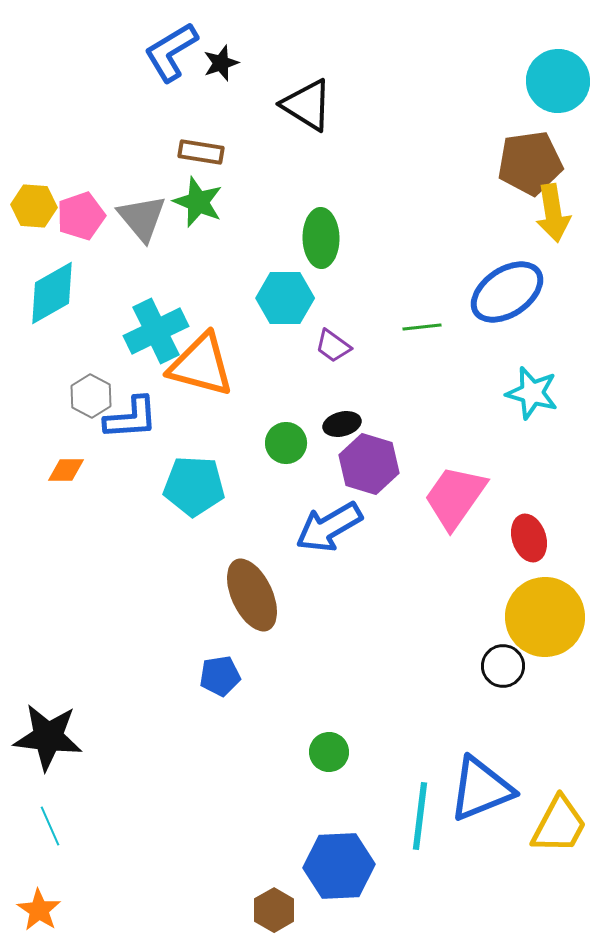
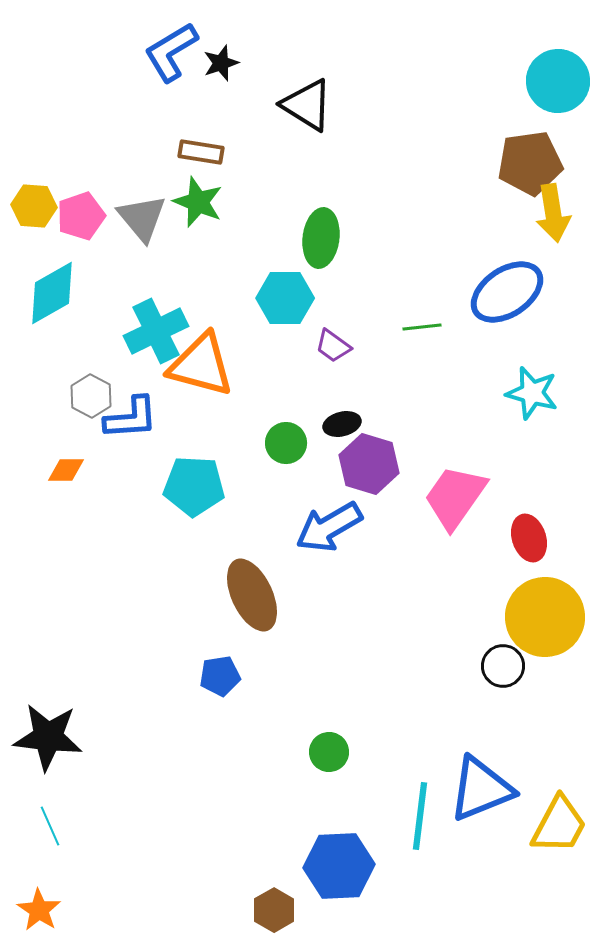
green ellipse at (321, 238): rotated 8 degrees clockwise
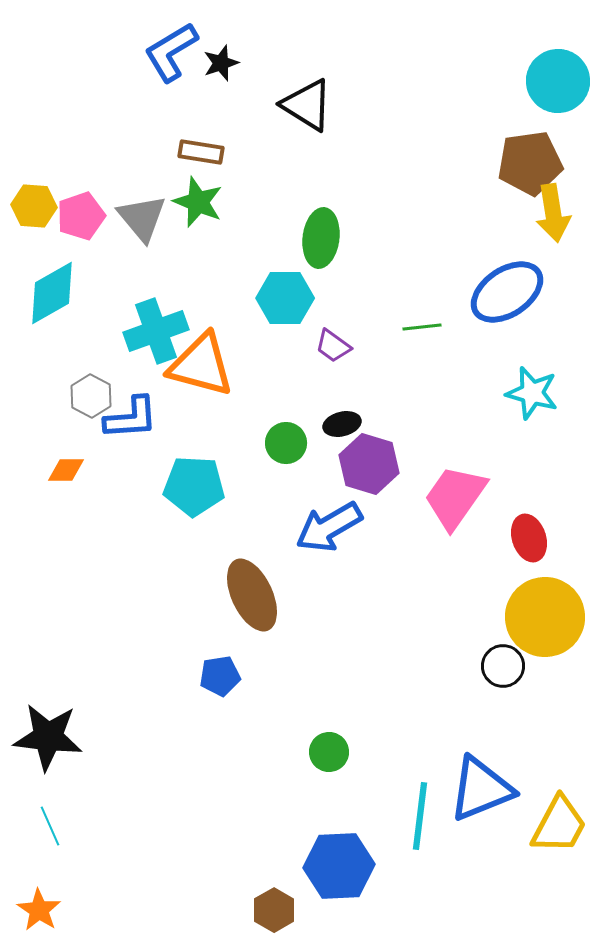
cyan cross at (156, 331): rotated 6 degrees clockwise
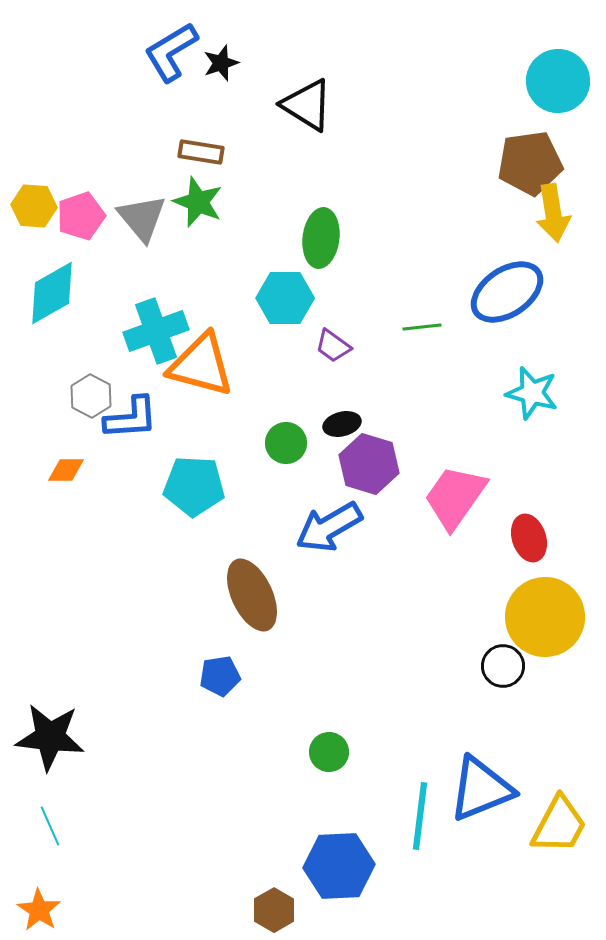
black star at (48, 737): moved 2 px right
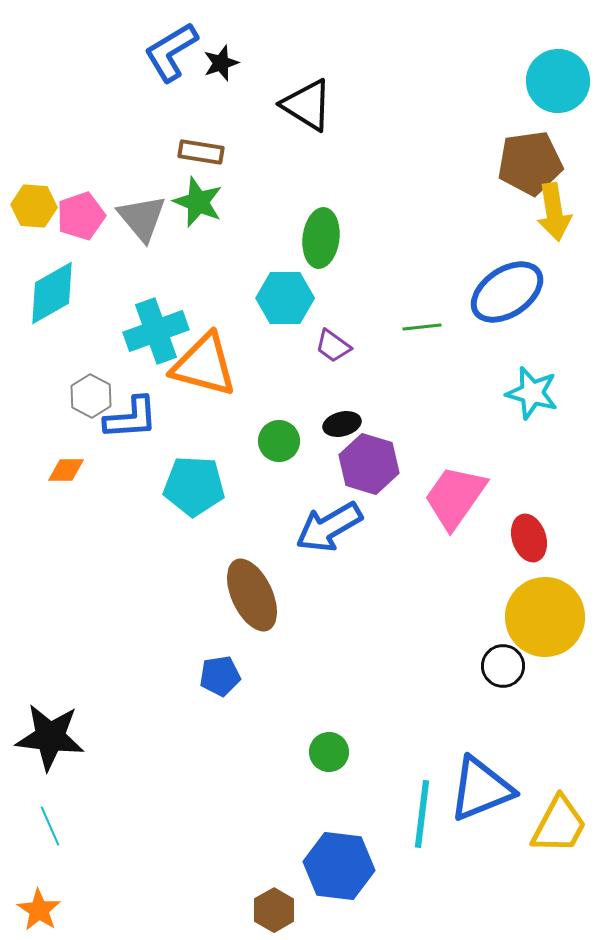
yellow arrow at (553, 213): moved 1 px right, 1 px up
orange triangle at (201, 365): moved 3 px right
green circle at (286, 443): moved 7 px left, 2 px up
cyan line at (420, 816): moved 2 px right, 2 px up
blue hexagon at (339, 866): rotated 10 degrees clockwise
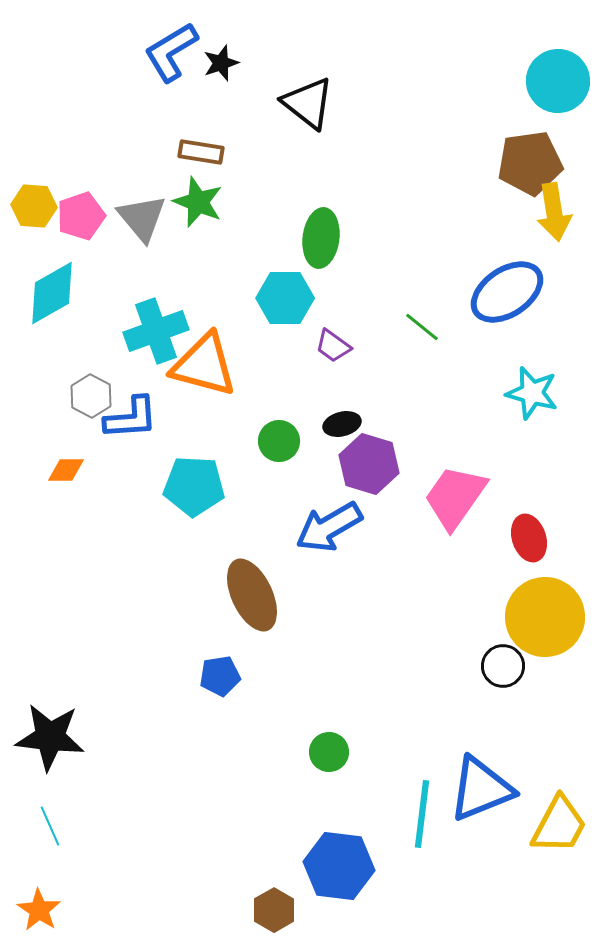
black triangle at (307, 105): moved 1 px right, 2 px up; rotated 6 degrees clockwise
green line at (422, 327): rotated 45 degrees clockwise
